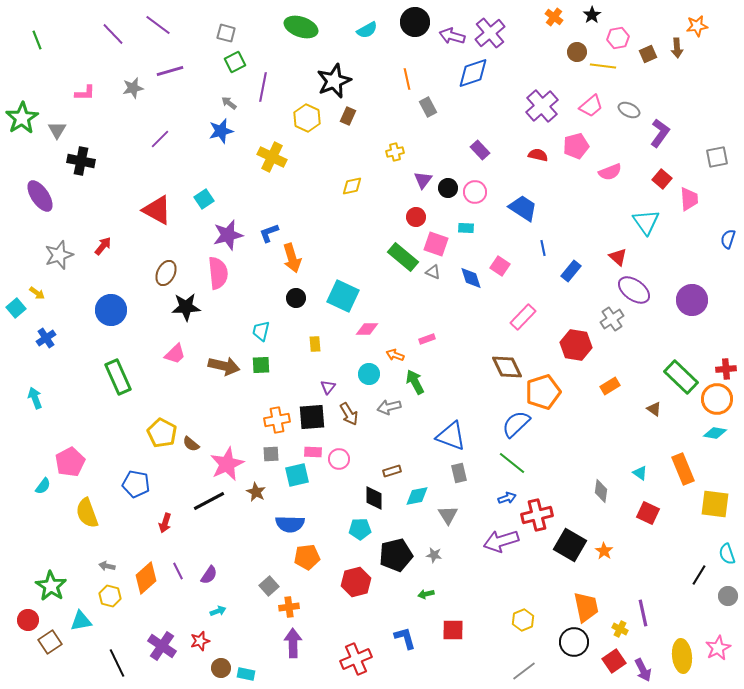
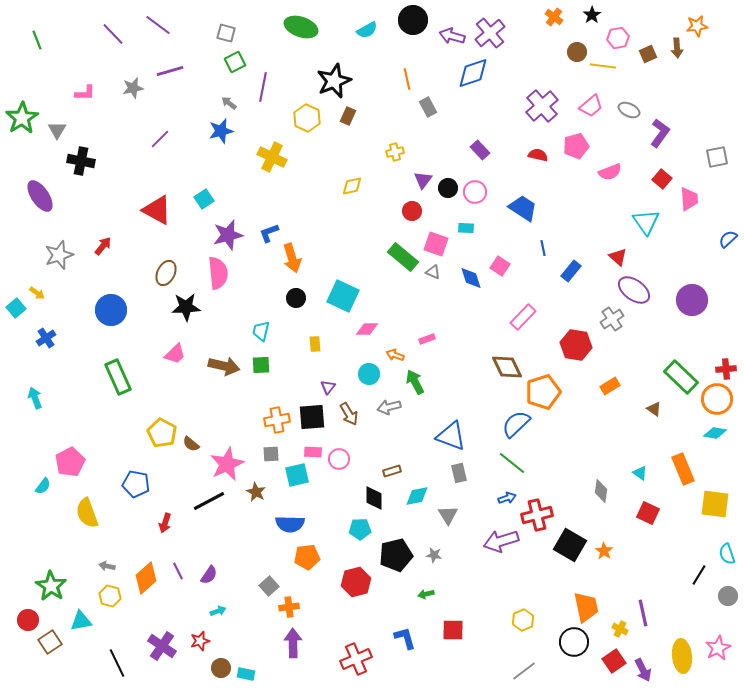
black circle at (415, 22): moved 2 px left, 2 px up
red circle at (416, 217): moved 4 px left, 6 px up
blue semicircle at (728, 239): rotated 30 degrees clockwise
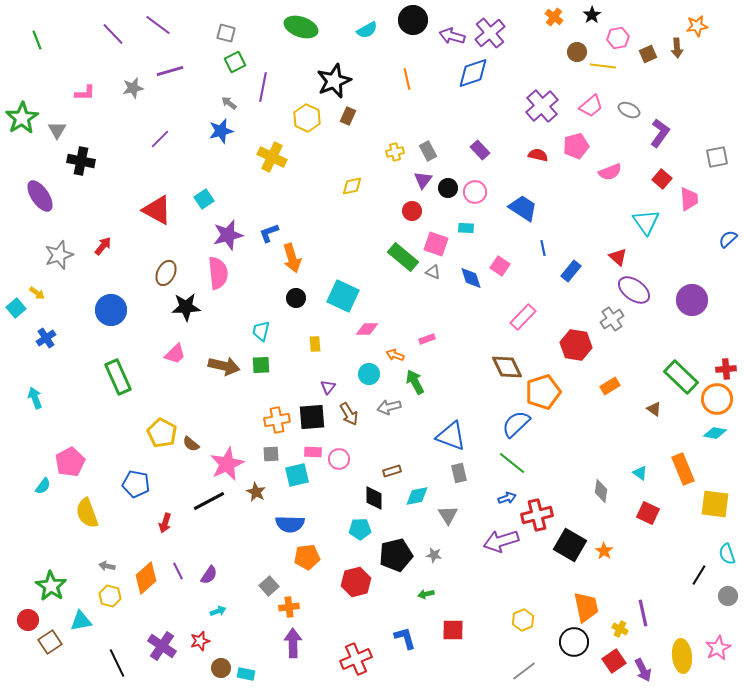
gray rectangle at (428, 107): moved 44 px down
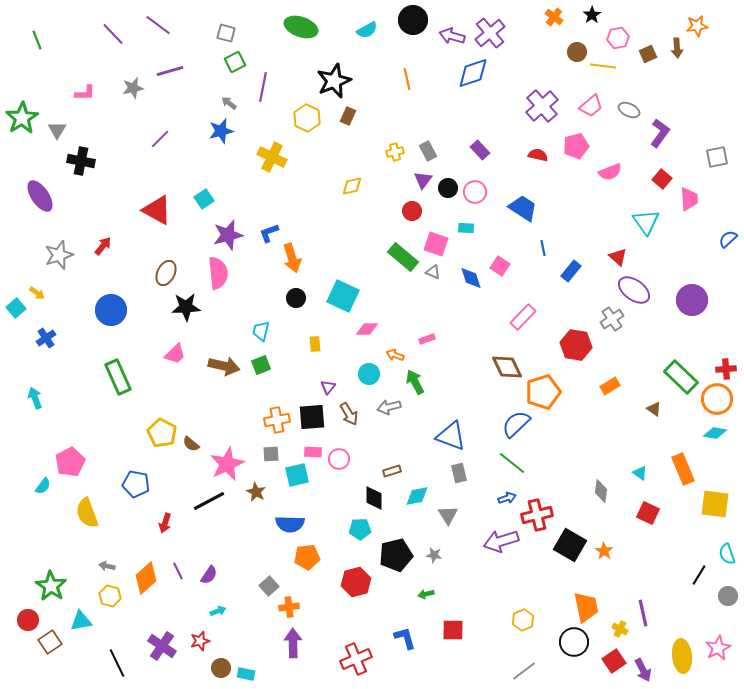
green square at (261, 365): rotated 18 degrees counterclockwise
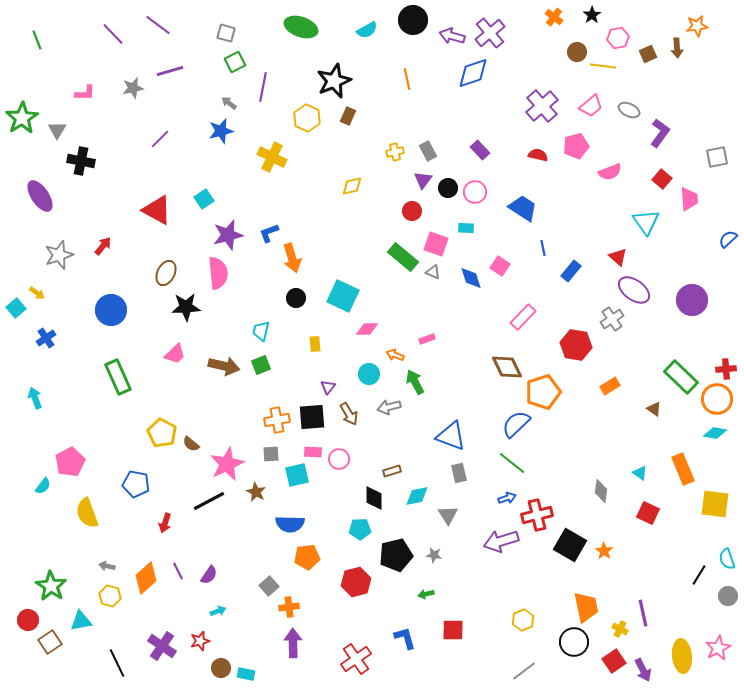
cyan semicircle at (727, 554): moved 5 px down
red cross at (356, 659): rotated 12 degrees counterclockwise
